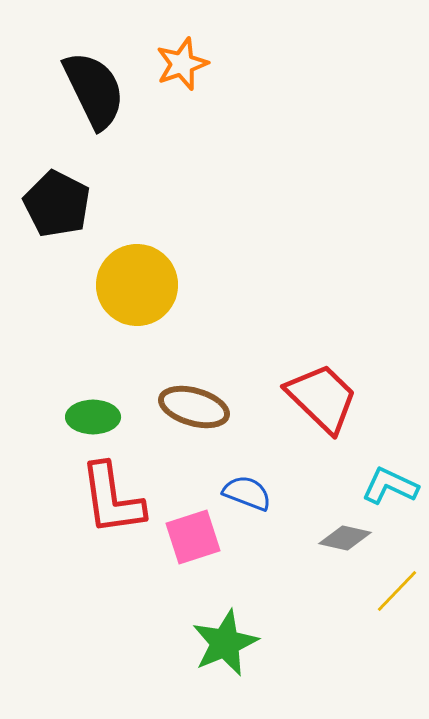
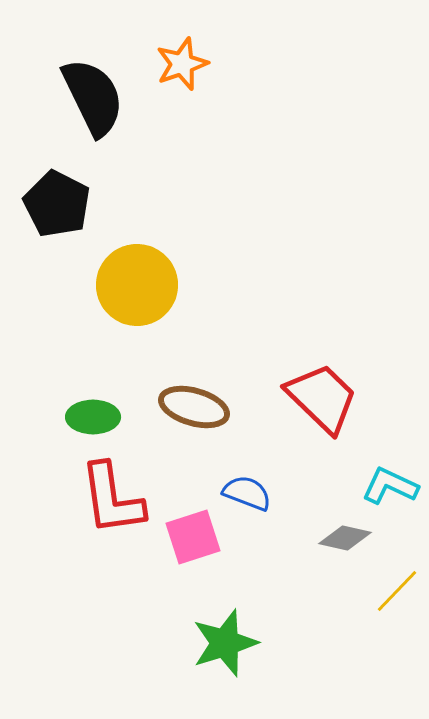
black semicircle: moved 1 px left, 7 px down
green star: rotated 6 degrees clockwise
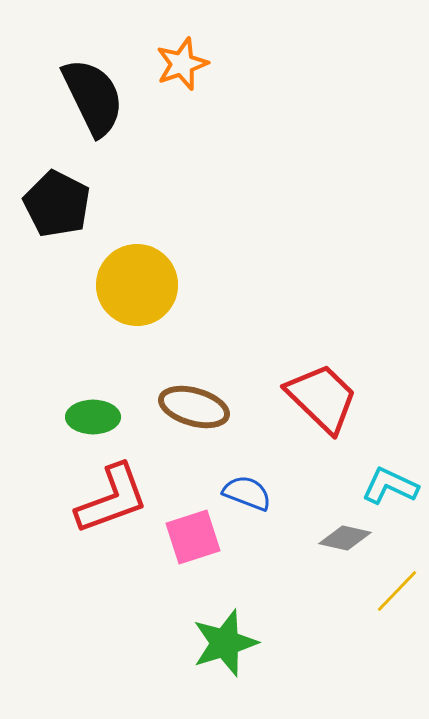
red L-shape: rotated 102 degrees counterclockwise
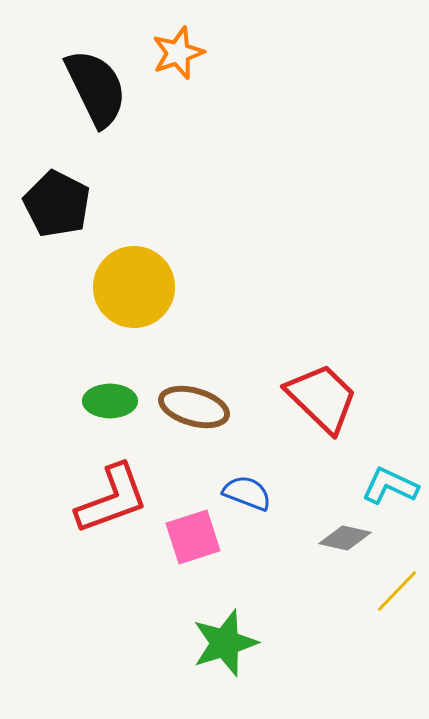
orange star: moved 4 px left, 11 px up
black semicircle: moved 3 px right, 9 px up
yellow circle: moved 3 px left, 2 px down
green ellipse: moved 17 px right, 16 px up
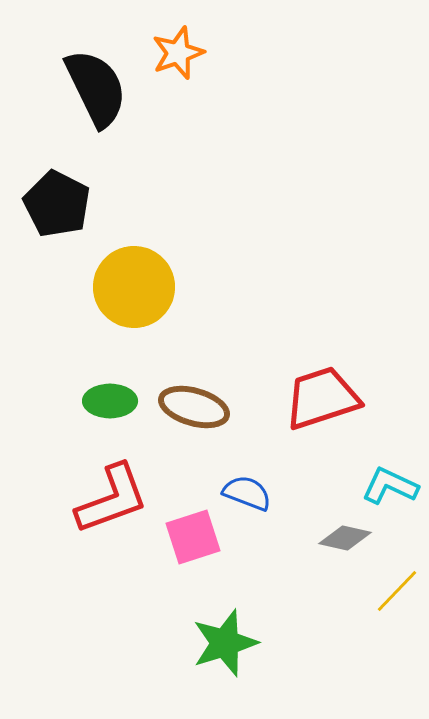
red trapezoid: rotated 62 degrees counterclockwise
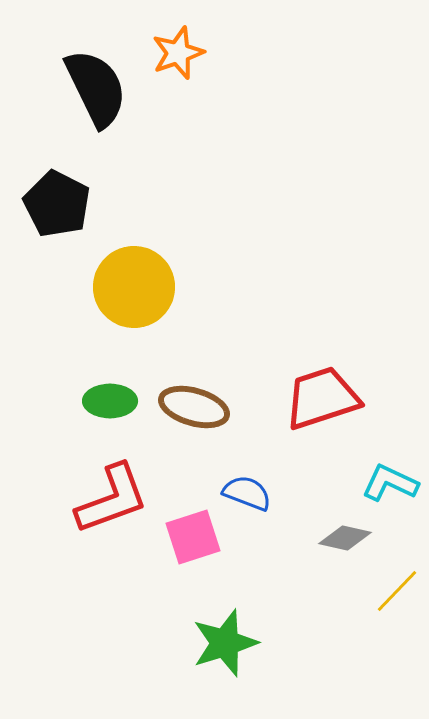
cyan L-shape: moved 3 px up
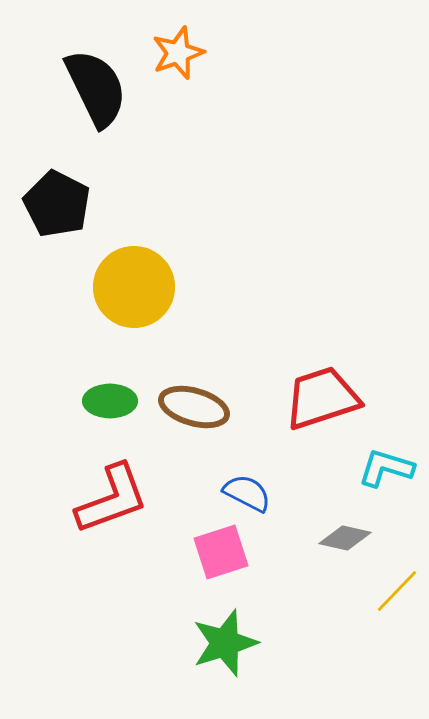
cyan L-shape: moved 4 px left, 15 px up; rotated 8 degrees counterclockwise
blue semicircle: rotated 6 degrees clockwise
pink square: moved 28 px right, 15 px down
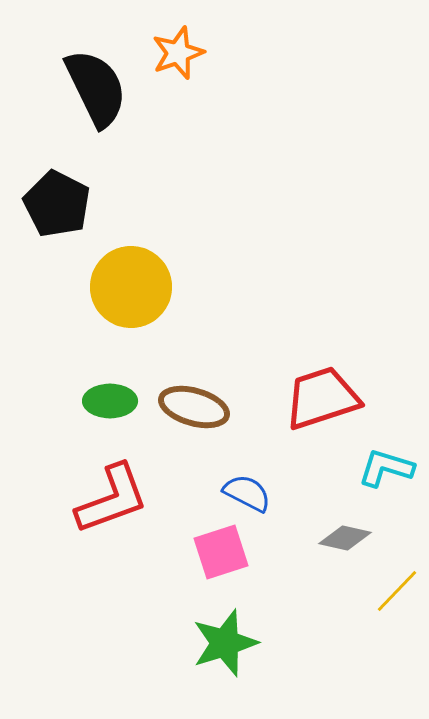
yellow circle: moved 3 px left
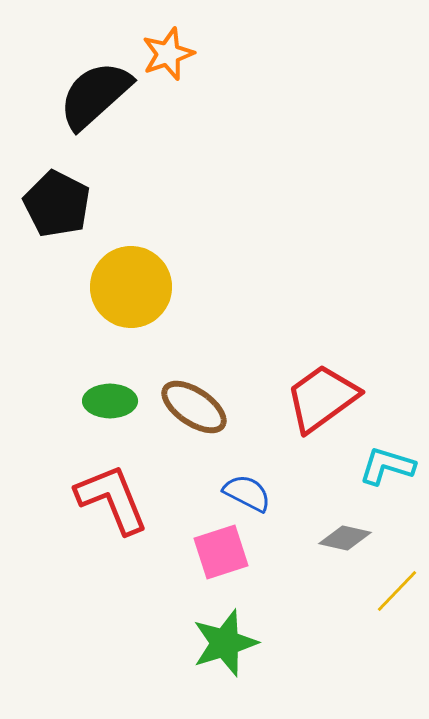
orange star: moved 10 px left, 1 px down
black semicircle: moved 1 px left, 7 px down; rotated 106 degrees counterclockwise
red trapezoid: rotated 18 degrees counterclockwise
brown ellipse: rotated 18 degrees clockwise
cyan L-shape: moved 1 px right, 2 px up
red L-shape: rotated 92 degrees counterclockwise
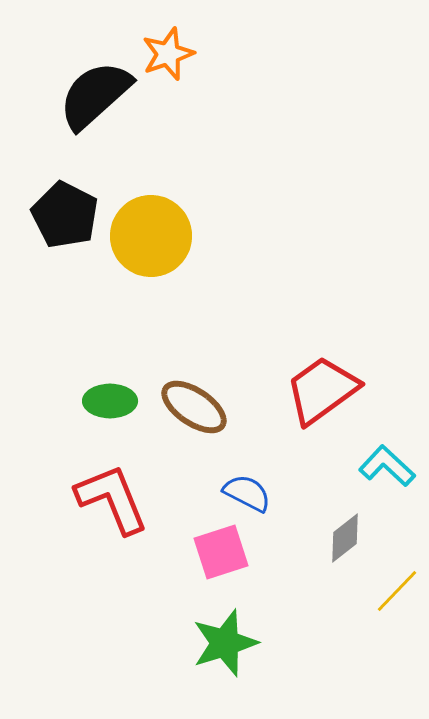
black pentagon: moved 8 px right, 11 px down
yellow circle: moved 20 px right, 51 px up
red trapezoid: moved 8 px up
cyan L-shape: rotated 26 degrees clockwise
gray diamond: rotated 51 degrees counterclockwise
